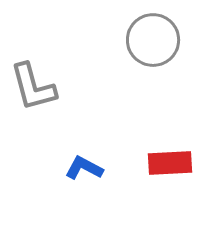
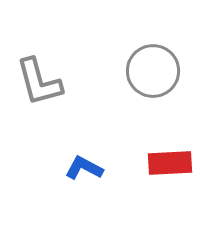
gray circle: moved 31 px down
gray L-shape: moved 6 px right, 5 px up
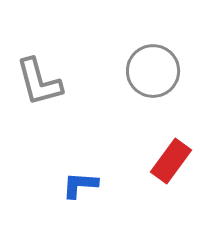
red rectangle: moved 1 px right, 2 px up; rotated 51 degrees counterclockwise
blue L-shape: moved 4 px left, 17 px down; rotated 24 degrees counterclockwise
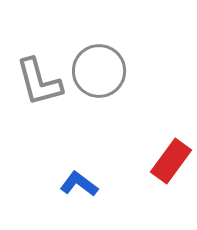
gray circle: moved 54 px left
blue L-shape: moved 1 px left, 1 px up; rotated 33 degrees clockwise
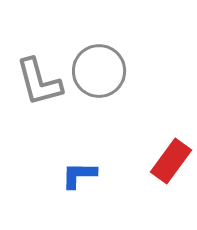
blue L-shape: moved 9 px up; rotated 36 degrees counterclockwise
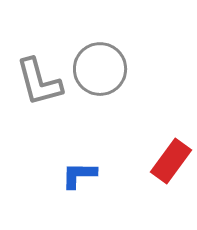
gray circle: moved 1 px right, 2 px up
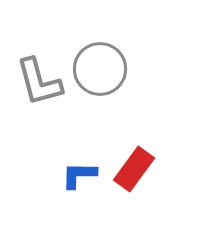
red rectangle: moved 37 px left, 8 px down
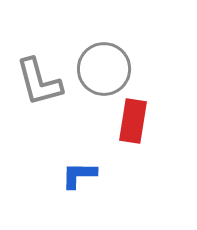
gray circle: moved 4 px right
red rectangle: moved 1 px left, 48 px up; rotated 27 degrees counterclockwise
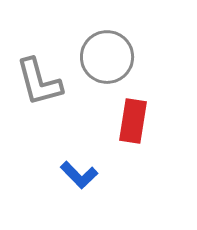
gray circle: moved 3 px right, 12 px up
blue L-shape: rotated 135 degrees counterclockwise
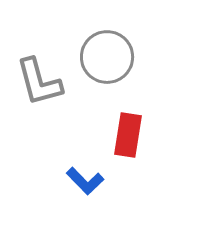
red rectangle: moved 5 px left, 14 px down
blue L-shape: moved 6 px right, 6 px down
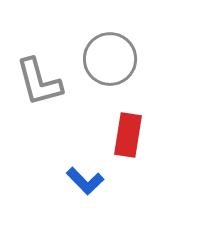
gray circle: moved 3 px right, 2 px down
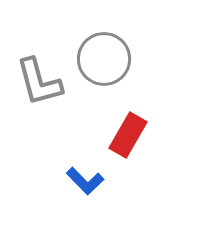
gray circle: moved 6 px left
red rectangle: rotated 21 degrees clockwise
